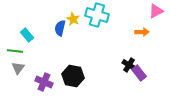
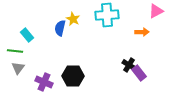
cyan cross: moved 10 px right; rotated 20 degrees counterclockwise
black hexagon: rotated 10 degrees counterclockwise
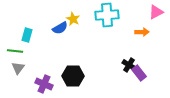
pink triangle: moved 1 px down
blue semicircle: rotated 133 degrees counterclockwise
cyan rectangle: rotated 56 degrees clockwise
purple cross: moved 2 px down
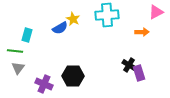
purple rectangle: rotated 21 degrees clockwise
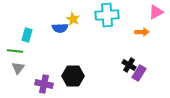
blue semicircle: rotated 28 degrees clockwise
purple rectangle: rotated 49 degrees clockwise
purple cross: rotated 12 degrees counterclockwise
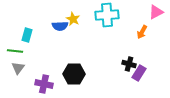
blue semicircle: moved 2 px up
orange arrow: rotated 120 degrees clockwise
black cross: moved 1 px up; rotated 16 degrees counterclockwise
black hexagon: moved 1 px right, 2 px up
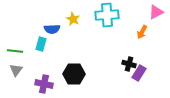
blue semicircle: moved 8 px left, 3 px down
cyan rectangle: moved 14 px right, 9 px down
gray triangle: moved 2 px left, 2 px down
